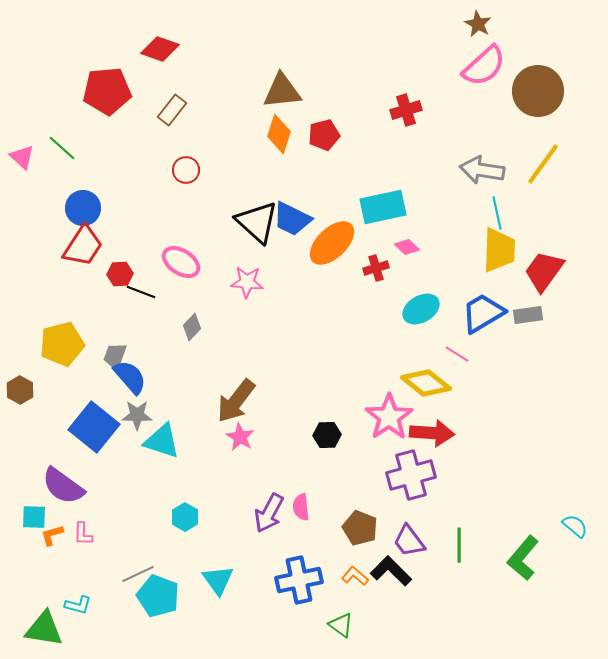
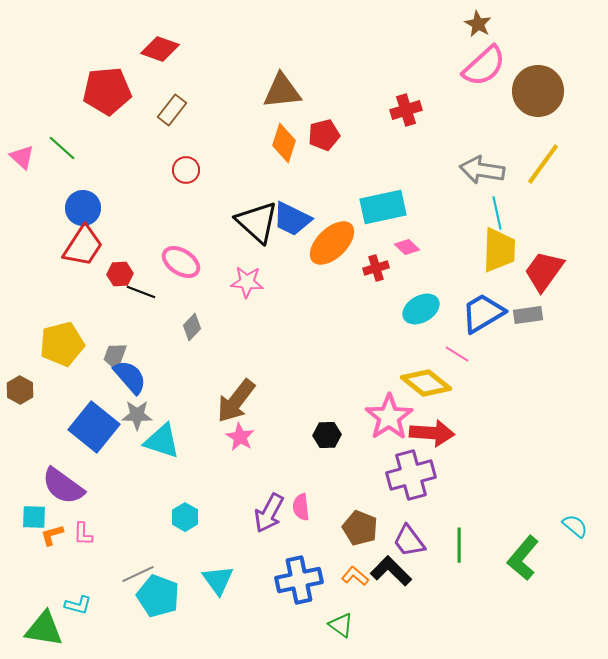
orange diamond at (279, 134): moved 5 px right, 9 px down
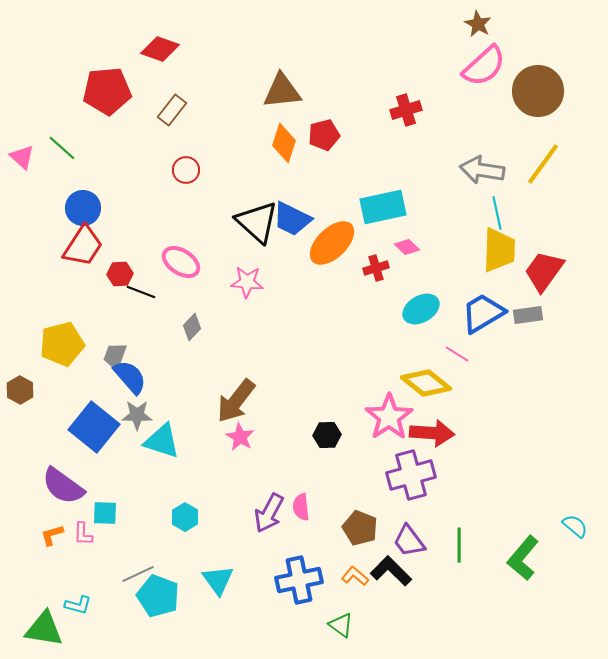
cyan square at (34, 517): moved 71 px right, 4 px up
